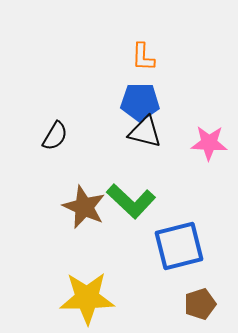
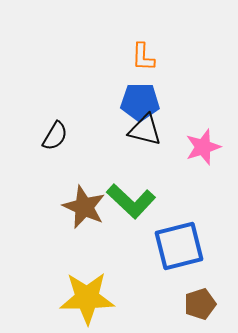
black triangle: moved 2 px up
pink star: moved 6 px left, 4 px down; rotated 21 degrees counterclockwise
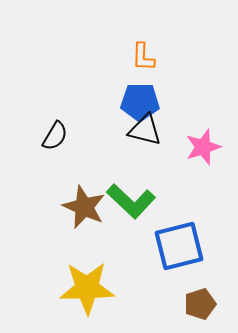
yellow star: moved 10 px up
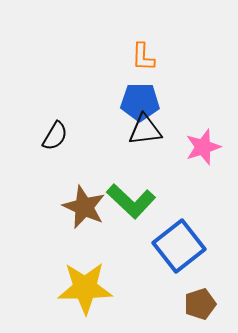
black triangle: rotated 21 degrees counterclockwise
blue square: rotated 24 degrees counterclockwise
yellow star: moved 2 px left
